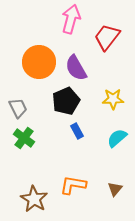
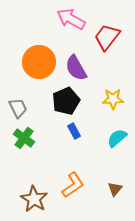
pink arrow: rotated 76 degrees counterclockwise
blue rectangle: moved 3 px left
orange L-shape: rotated 136 degrees clockwise
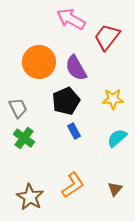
brown star: moved 4 px left, 2 px up
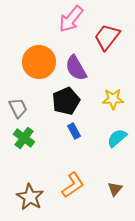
pink arrow: rotated 80 degrees counterclockwise
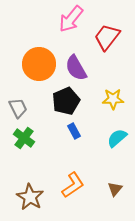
orange circle: moved 2 px down
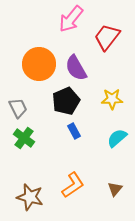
yellow star: moved 1 px left
brown star: rotated 16 degrees counterclockwise
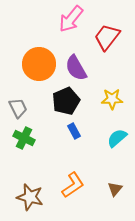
green cross: rotated 10 degrees counterclockwise
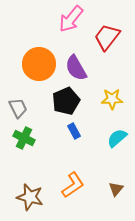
brown triangle: moved 1 px right
